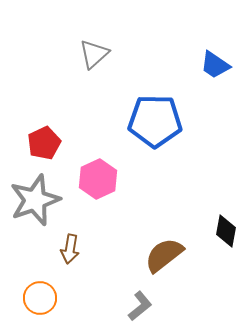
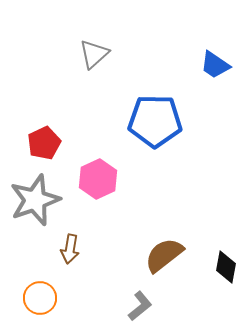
black diamond: moved 36 px down
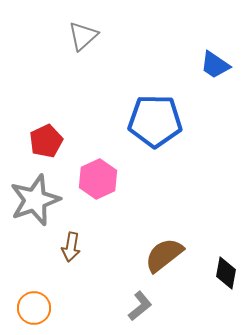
gray triangle: moved 11 px left, 18 px up
red pentagon: moved 2 px right, 2 px up
brown arrow: moved 1 px right, 2 px up
black diamond: moved 6 px down
orange circle: moved 6 px left, 10 px down
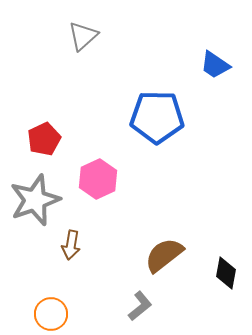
blue pentagon: moved 2 px right, 4 px up
red pentagon: moved 2 px left, 2 px up
brown arrow: moved 2 px up
orange circle: moved 17 px right, 6 px down
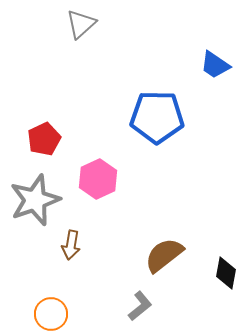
gray triangle: moved 2 px left, 12 px up
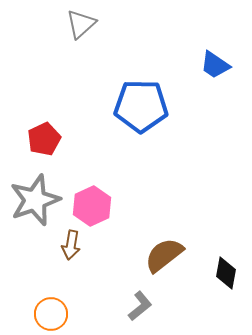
blue pentagon: moved 16 px left, 11 px up
pink hexagon: moved 6 px left, 27 px down
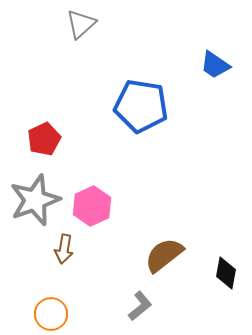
blue pentagon: rotated 8 degrees clockwise
brown arrow: moved 7 px left, 4 px down
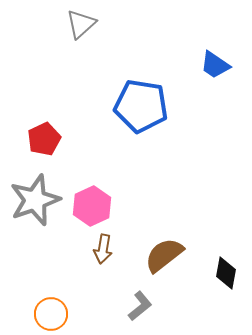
brown arrow: moved 39 px right
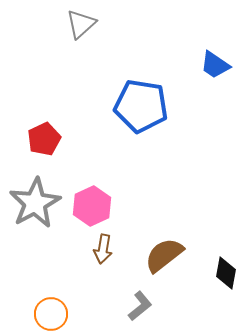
gray star: moved 3 px down; rotated 9 degrees counterclockwise
